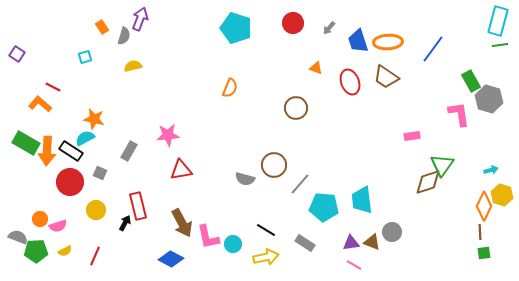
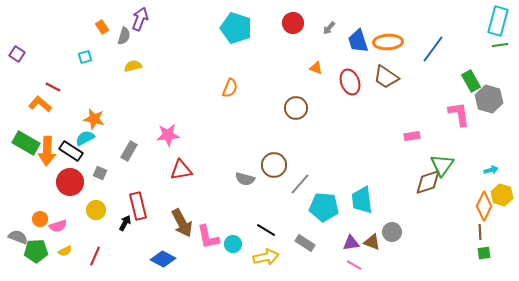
blue diamond at (171, 259): moved 8 px left
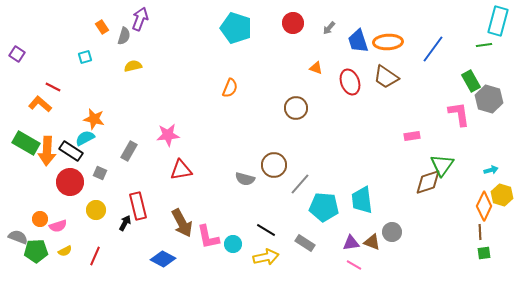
green line at (500, 45): moved 16 px left
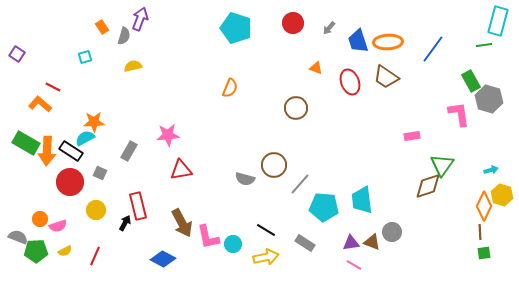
orange star at (94, 119): moved 3 px down; rotated 15 degrees counterclockwise
brown diamond at (428, 182): moved 4 px down
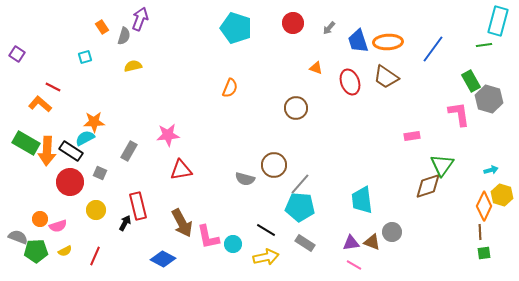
cyan pentagon at (324, 207): moved 24 px left
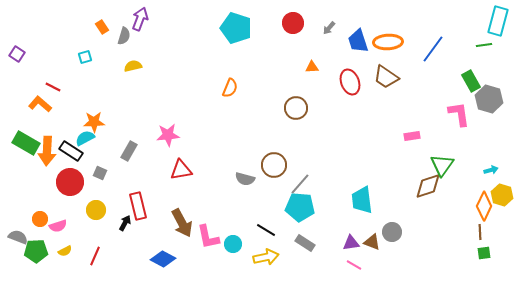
orange triangle at (316, 68): moved 4 px left, 1 px up; rotated 24 degrees counterclockwise
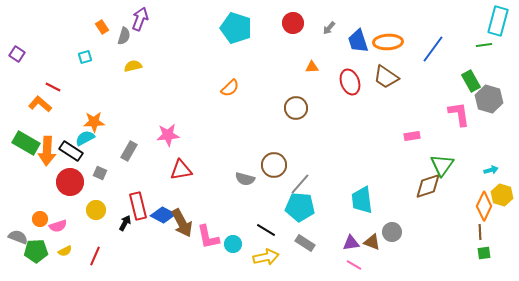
orange semicircle at (230, 88): rotated 24 degrees clockwise
blue diamond at (163, 259): moved 44 px up
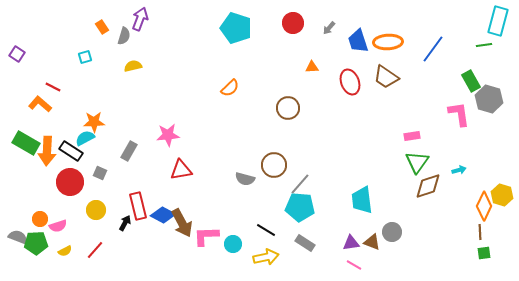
brown circle at (296, 108): moved 8 px left
green triangle at (442, 165): moved 25 px left, 3 px up
cyan arrow at (491, 170): moved 32 px left
pink L-shape at (208, 237): moved 2 px left, 1 px up; rotated 100 degrees clockwise
green pentagon at (36, 251): moved 8 px up
red line at (95, 256): moved 6 px up; rotated 18 degrees clockwise
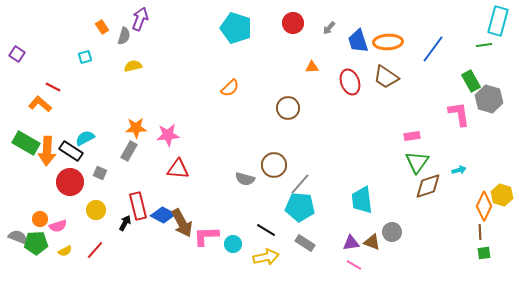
orange star at (94, 122): moved 42 px right, 6 px down
red triangle at (181, 170): moved 3 px left, 1 px up; rotated 15 degrees clockwise
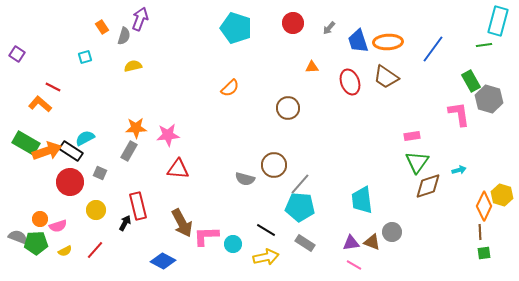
orange arrow at (47, 151): rotated 112 degrees counterclockwise
blue diamond at (163, 215): moved 46 px down
